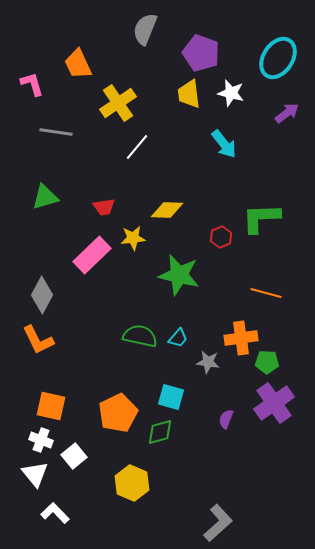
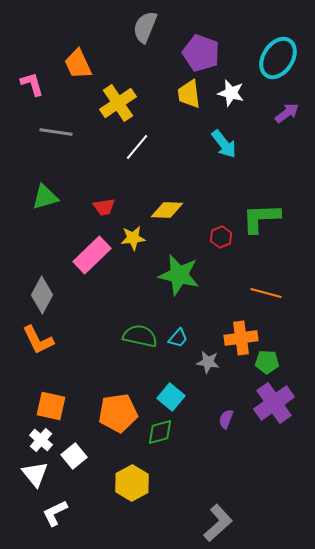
gray semicircle: moved 2 px up
cyan square: rotated 24 degrees clockwise
orange pentagon: rotated 18 degrees clockwise
white cross: rotated 20 degrees clockwise
yellow hexagon: rotated 8 degrees clockwise
white L-shape: rotated 72 degrees counterclockwise
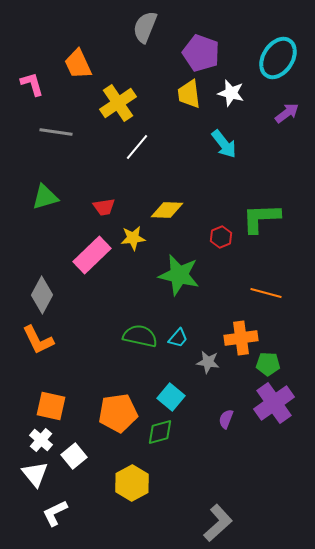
green pentagon: moved 1 px right, 2 px down
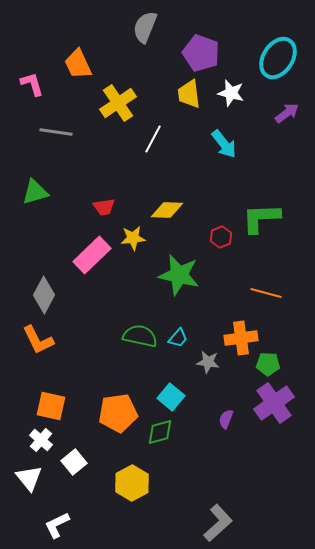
white line: moved 16 px right, 8 px up; rotated 12 degrees counterclockwise
green triangle: moved 10 px left, 5 px up
gray diamond: moved 2 px right
white square: moved 6 px down
white triangle: moved 6 px left, 4 px down
white L-shape: moved 2 px right, 12 px down
